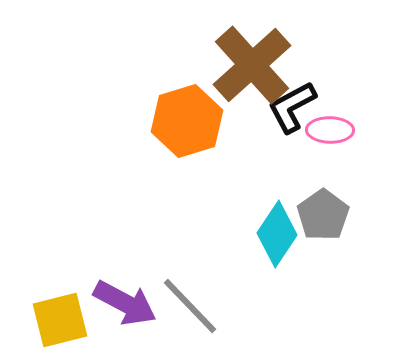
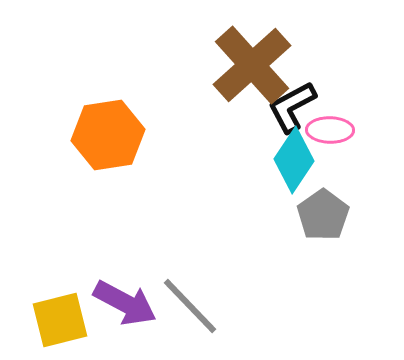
orange hexagon: moved 79 px left, 14 px down; rotated 8 degrees clockwise
cyan diamond: moved 17 px right, 74 px up
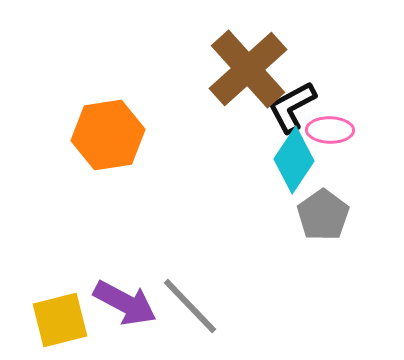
brown cross: moved 4 px left, 4 px down
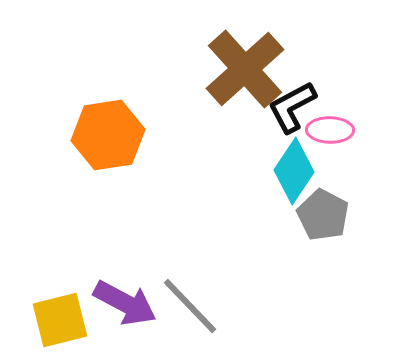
brown cross: moved 3 px left
cyan diamond: moved 11 px down
gray pentagon: rotated 9 degrees counterclockwise
